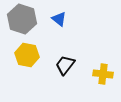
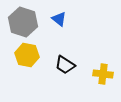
gray hexagon: moved 1 px right, 3 px down
black trapezoid: rotated 95 degrees counterclockwise
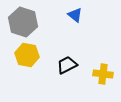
blue triangle: moved 16 px right, 4 px up
black trapezoid: moved 2 px right; rotated 120 degrees clockwise
